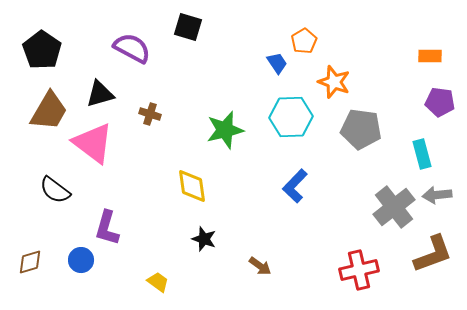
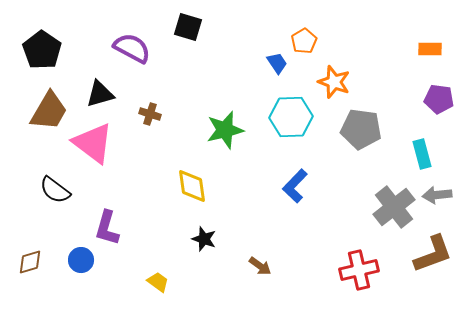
orange rectangle: moved 7 px up
purple pentagon: moved 1 px left, 3 px up
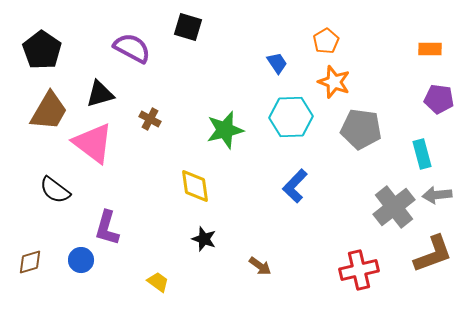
orange pentagon: moved 22 px right
brown cross: moved 5 px down; rotated 10 degrees clockwise
yellow diamond: moved 3 px right
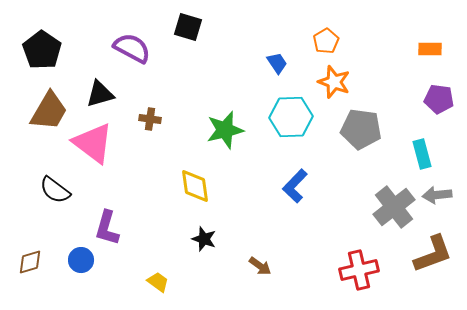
brown cross: rotated 20 degrees counterclockwise
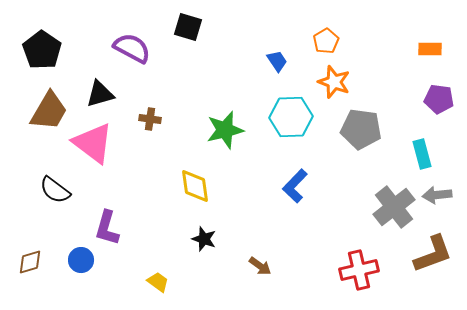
blue trapezoid: moved 2 px up
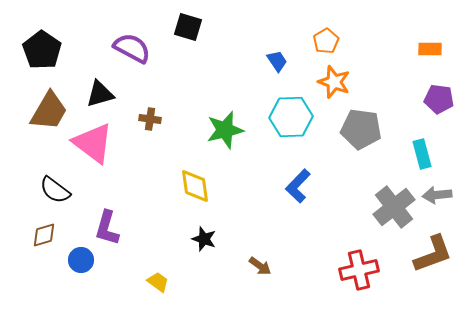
blue L-shape: moved 3 px right
brown diamond: moved 14 px right, 27 px up
